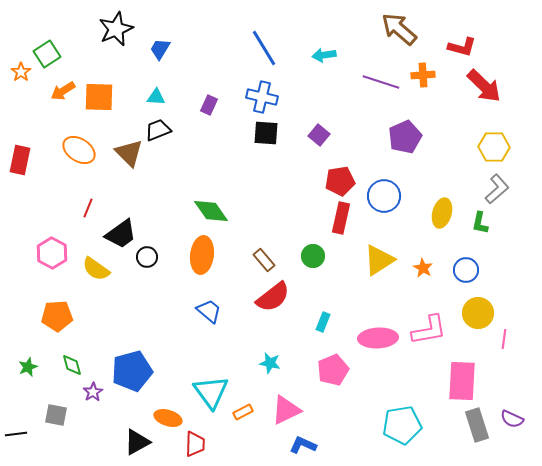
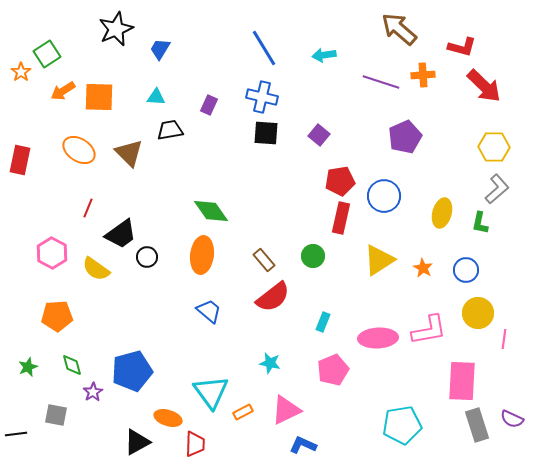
black trapezoid at (158, 130): moved 12 px right; rotated 12 degrees clockwise
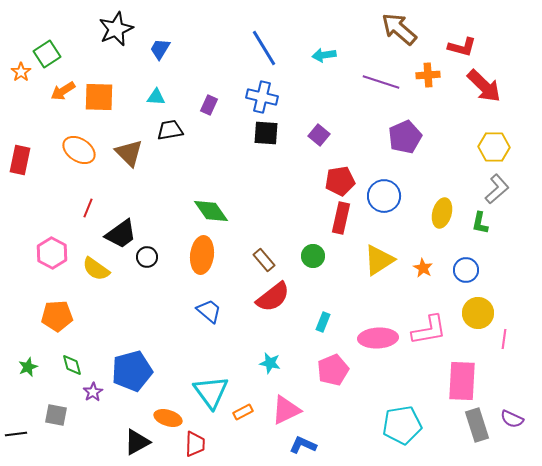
orange cross at (423, 75): moved 5 px right
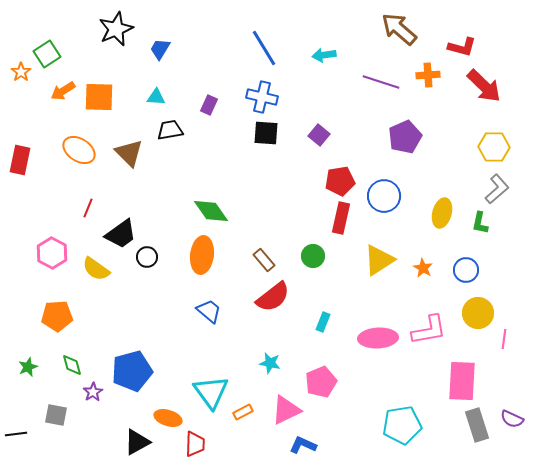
pink pentagon at (333, 370): moved 12 px left, 12 px down
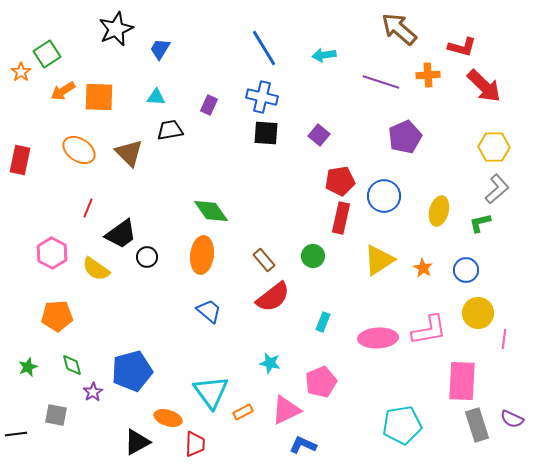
yellow ellipse at (442, 213): moved 3 px left, 2 px up
green L-shape at (480, 223): rotated 65 degrees clockwise
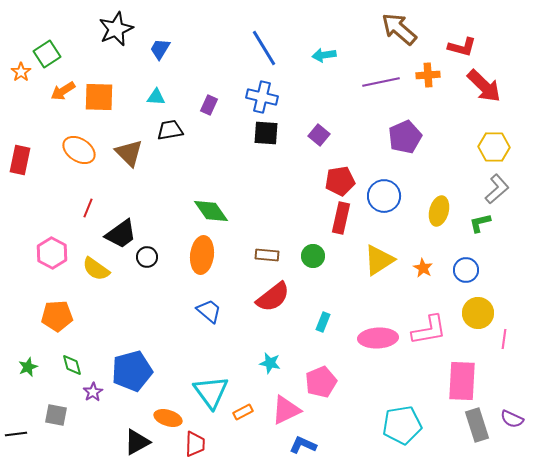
purple line at (381, 82): rotated 30 degrees counterclockwise
brown rectangle at (264, 260): moved 3 px right, 5 px up; rotated 45 degrees counterclockwise
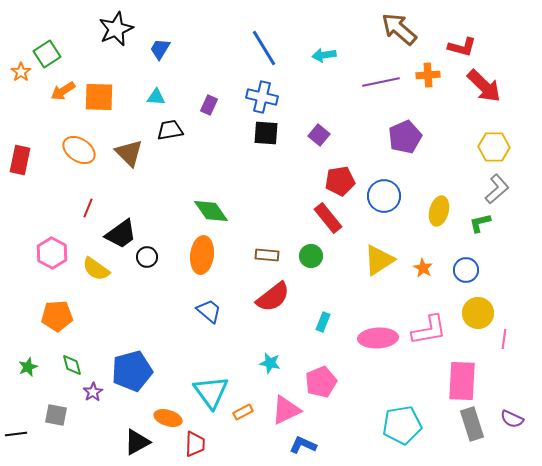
red rectangle at (341, 218): moved 13 px left; rotated 52 degrees counterclockwise
green circle at (313, 256): moved 2 px left
gray rectangle at (477, 425): moved 5 px left, 1 px up
